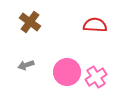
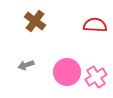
brown cross: moved 5 px right, 1 px up
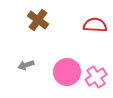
brown cross: moved 3 px right, 1 px up
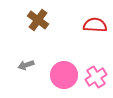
pink circle: moved 3 px left, 3 px down
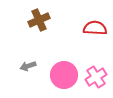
brown cross: moved 1 px right; rotated 30 degrees clockwise
red semicircle: moved 3 px down
gray arrow: moved 2 px right, 1 px down
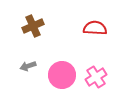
brown cross: moved 6 px left, 6 px down
pink circle: moved 2 px left
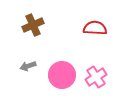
brown cross: moved 1 px up
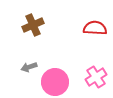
gray arrow: moved 1 px right, 1 px down
pink circle: moved 7 px left, 7 px down
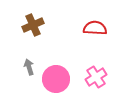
gray arrow: rotated 91 degrees clockwise
pink circle: moved 1 px right, 3 px up
